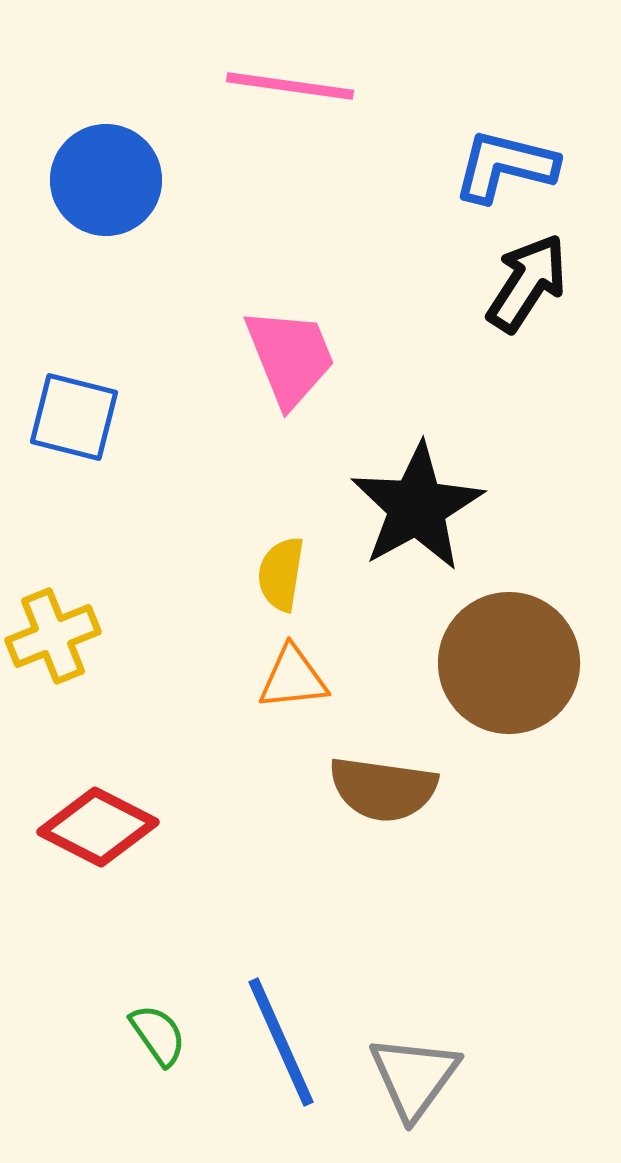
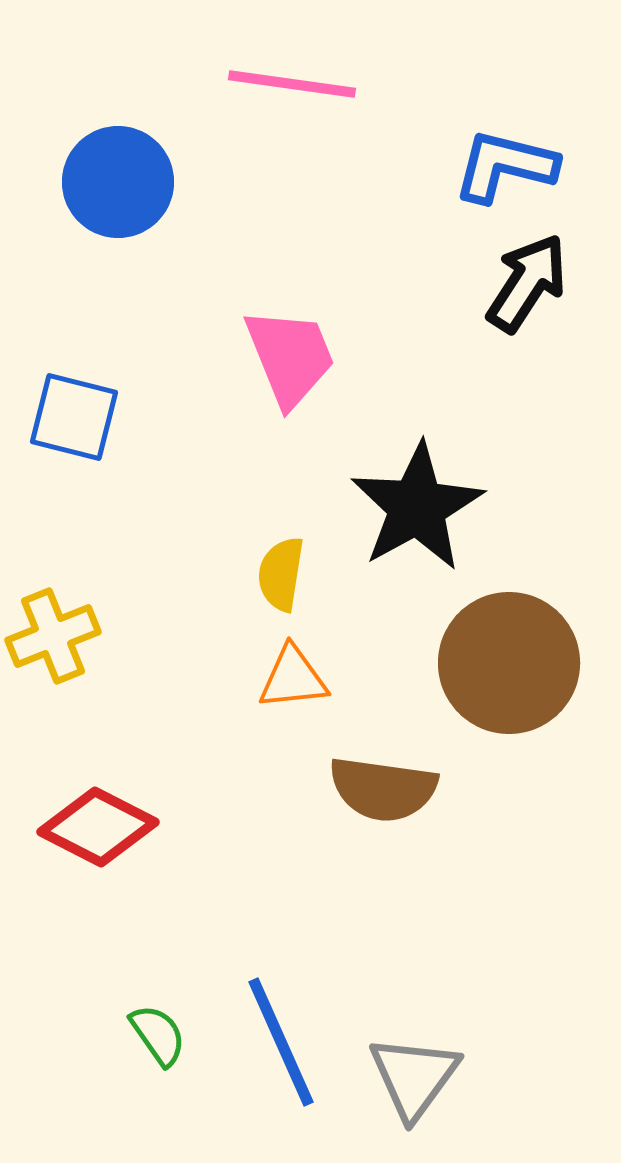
pink line: moved 2 px right, 2 px up
blue circle: moved 12 px right, 2 px down
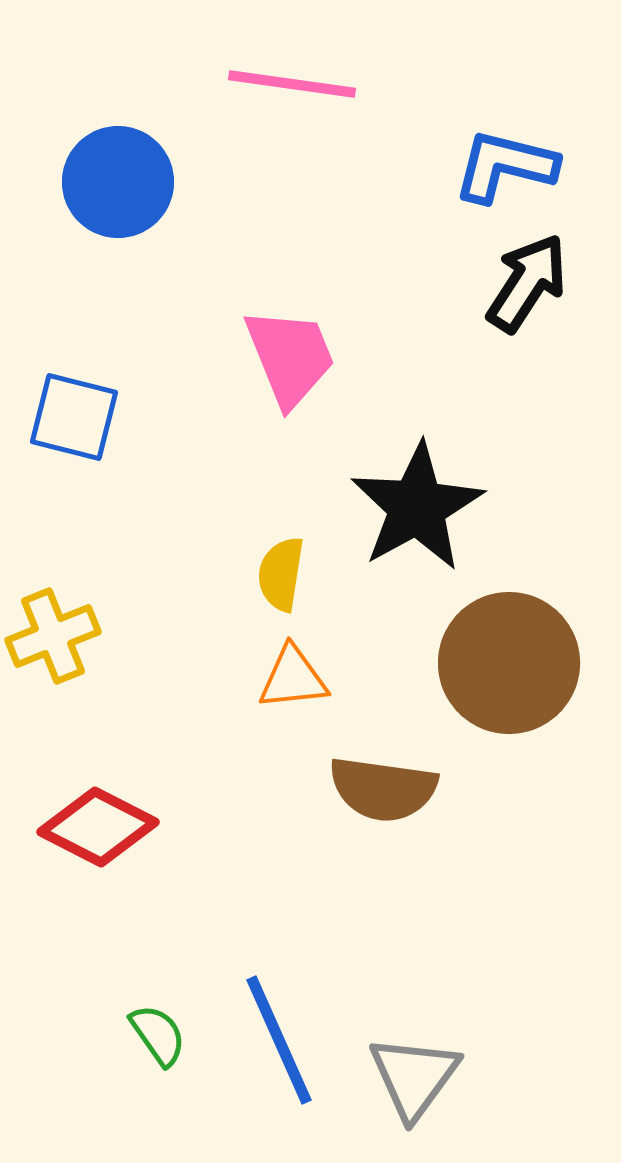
blue line: moved 2 px left, 2 px up
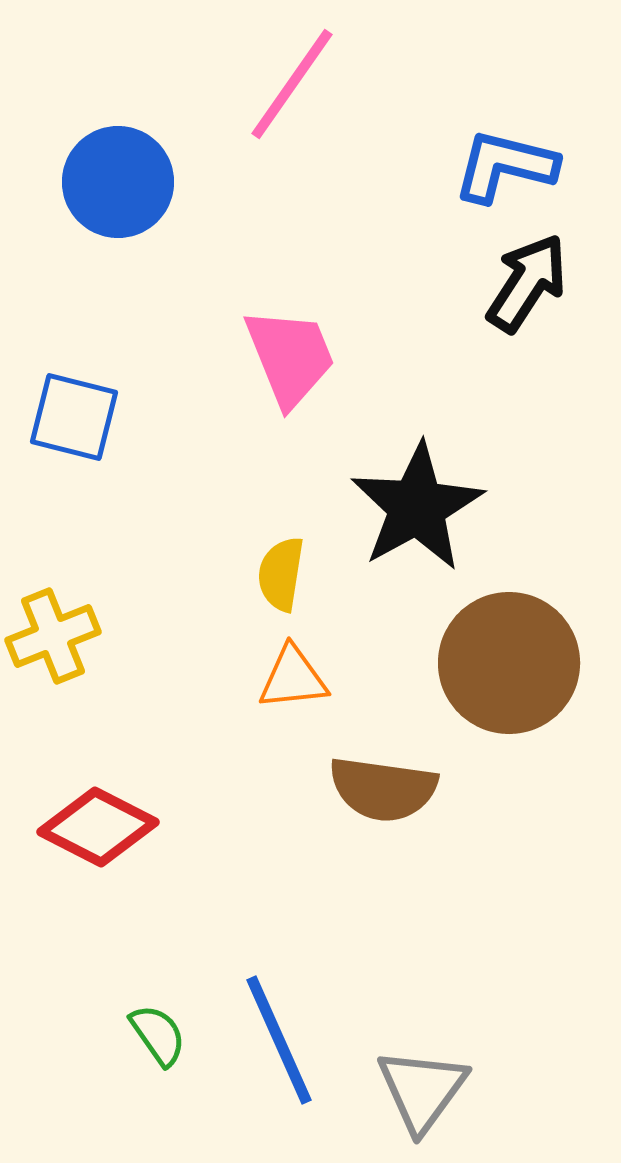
pink line: rotated 63 degrees counterclockwise
gray triangle: moved 8 px right, 13 px down
